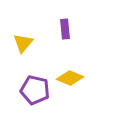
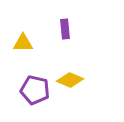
yellow triangle: rotated 50 degrees clockwise
yellow diamond: moved 2 px down
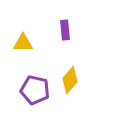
purple rectangle: moved 1 px down
yellow diamond: rotated 72 degrees counterclockwise
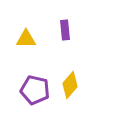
yellow triangle: moved 3 px right, 4 px up
yellow diamond: moved 5 px down
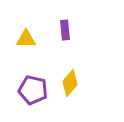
yellow diamond: moved 2 px up
purple pentagon: moved 2 px left
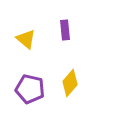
yellow triangle: rotated 40 degrees clockwise
purple pentagon: moved 3 px left, 1 px up
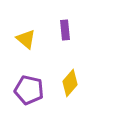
purple pentagon: moved 1 px left, 1 px down
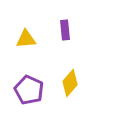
yellow triangle: rotated 45 degrees counterclockwise
purple pentagon: rotated 12 degrees clockwise
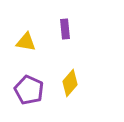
purple rectangle: moved 1 px up
yellow triangle: moved 3 px down; rotated 15 degrees clockwise
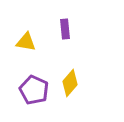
purple pentagon: moved 5 px right
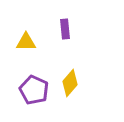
yellow triangle: rotated 10 degrees counterclockwise
